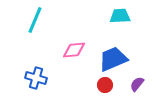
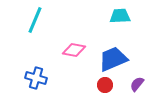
pink diamond: rotated 15 degrees clockwise
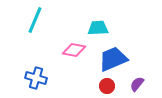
cyan trapezoid: moved 22 px left, 12 px down
red circle: moved 2 px right, 1 px down
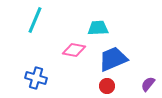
purple semicircle: moved 11 px right
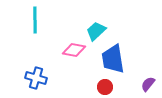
cyan line: rotated 24 degrees counterclockwise
cyan trapezoid: moved 2 px left, 3 px down; rotated 40 degrees counterclockwise
blue trapezoid: rotated 76 degrees counterclockwise
red circle: moved 2 px left, 1 px down
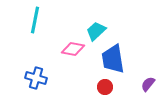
cyan line: rotated 12 degrees clockwise
pink diamond: moved 1 px left, 1 px up
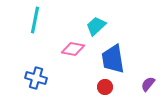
cyan trapezoid: moved 5 px up
